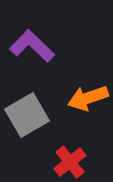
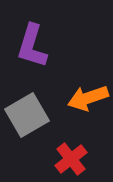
purple L-shape: rotated 117 degrees counterclockwise
red cross: moved 1 px right, 3 px up
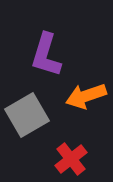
purple L-shape: moved 14 px right, 9 px down
orange arrow: moved 2 px left, 2 px up
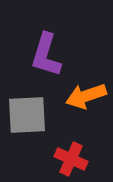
gray square: rotated 27 degrees clockwise
red cross: rotated 28 degrees counterclockwise
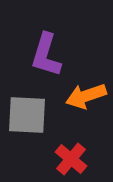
gray square: rotated 6 degrees clockwise
red cross: rotated 16 degrees clockwise
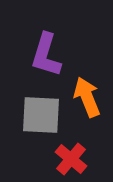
orange arrow: moved 1 px right, 1 px down; rotated 87 degrees clockwise
gray square: moved 14 px right
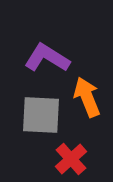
purple L-shape: moved 1 px right, 3 px down; rotated 105 degrees clockwise
red cross: rotated 8 degrees clockwise
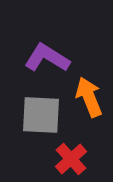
orange arrow: moved 2 px right
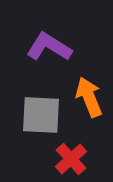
purple L-shape: moved 2 px right, 11 px up
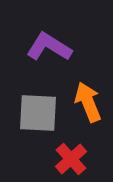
orange arrow: moved 1 px left, 5 px down
gray square: moved 3 px left, 2 px up
